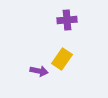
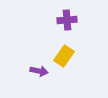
yellow rectangle: moved 2 px right, 3 px up
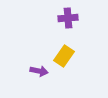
purple cross: moved 1 px right, 2 px up
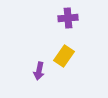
purple arrow: rotated 90 degrees clockwise
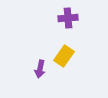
purple arrow: moved 1 px right, 2 px up
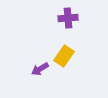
purple arrow: rotated 48 degrees clockwise
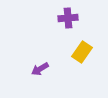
yellow rectangle: moved 18 px right, 4 px up
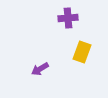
yellow rectangle: rotated 15 degrees counterclockwise
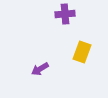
purple cross: moved 3 px left, 4 px up
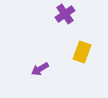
purple cross: rotated 30 degrees counterclockwise
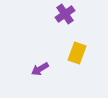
yellow rectangle: moved 5 px left, 1 px down
